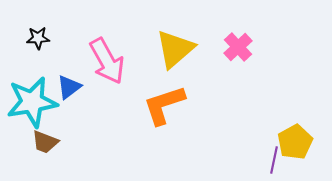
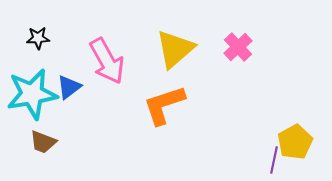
cyan star: moved 8 px up
brown trapezoid: moved 2 px left
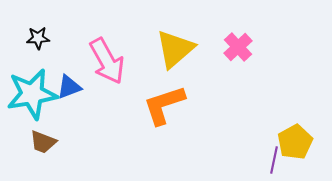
blue triangle: rotated 16 degrees clockwise
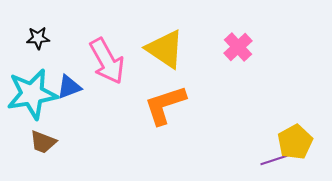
yellow triangle: moved 10 px left; rotated 45 degrees counterclockwise
orange L-shape: moved 1 px right
purple line: rotated 60 degrees clockwise
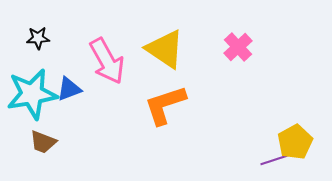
blue triangle: moved 2 px down
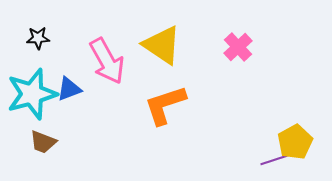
yellow triangle: moved 3 px left, 4 px up
cyan star: rotated 6 degrees counterclockwise
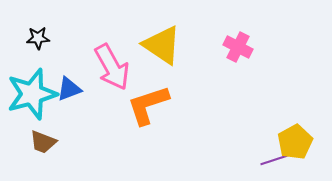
pink cross: rotated 20 degrees counterclockwise
pink arrow: moved 5 px right, 6 px down
orange L-shape: moved 17 px left
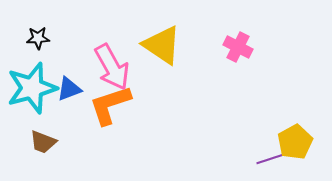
cyan star: moved 6 px up
orange L-shape: moved 38 px left
purple line: moved 4 px left, 1 px up
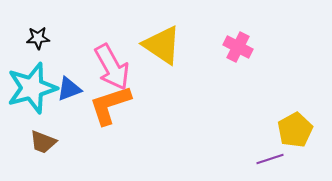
yellow pentagon: moved 12 px up
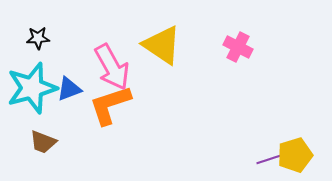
yellow pentagon: moved 25 px down; rotated 12 degrees clockwise
